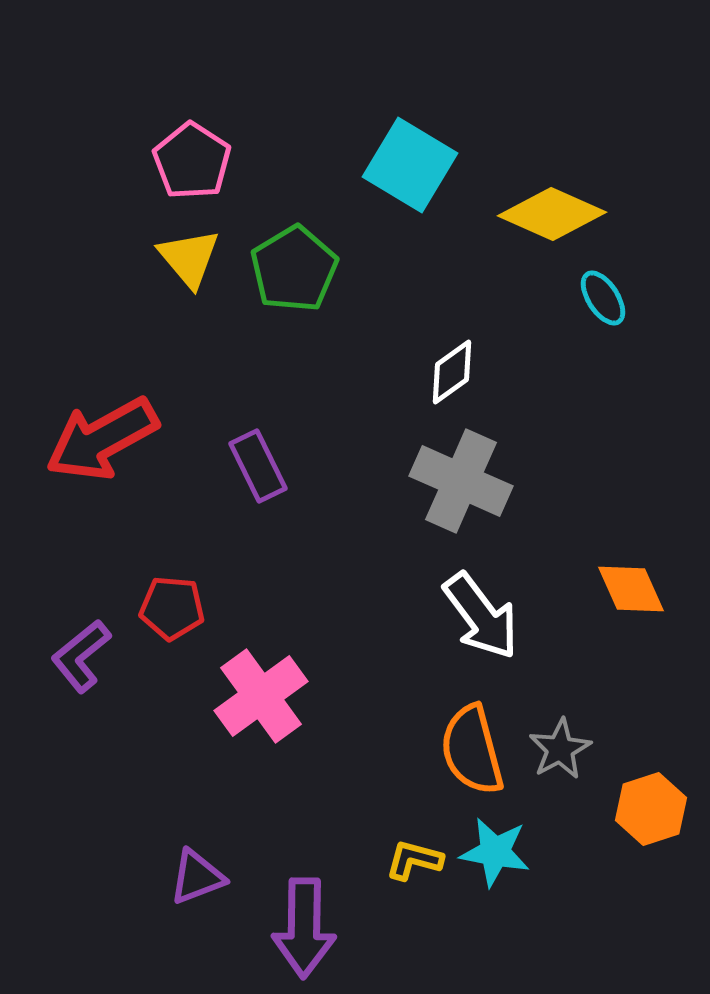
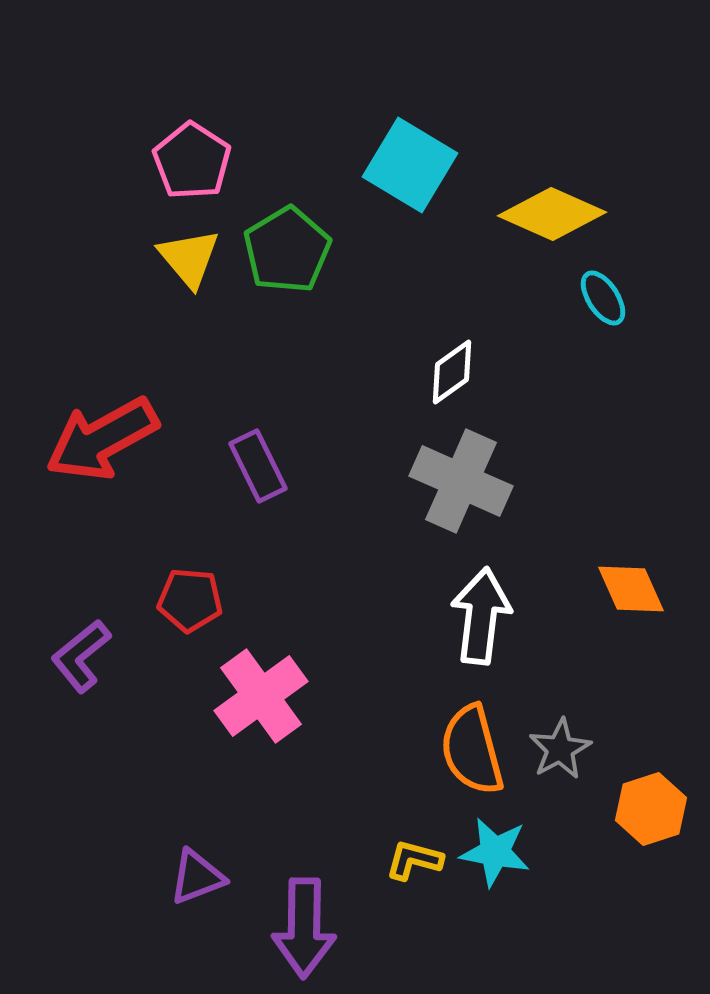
green pentagon: moved 7 px left, 19 px up
red pentagon: moved 18 px right, 8 px up
white arrow: rotated 136 degrees counterclockwise
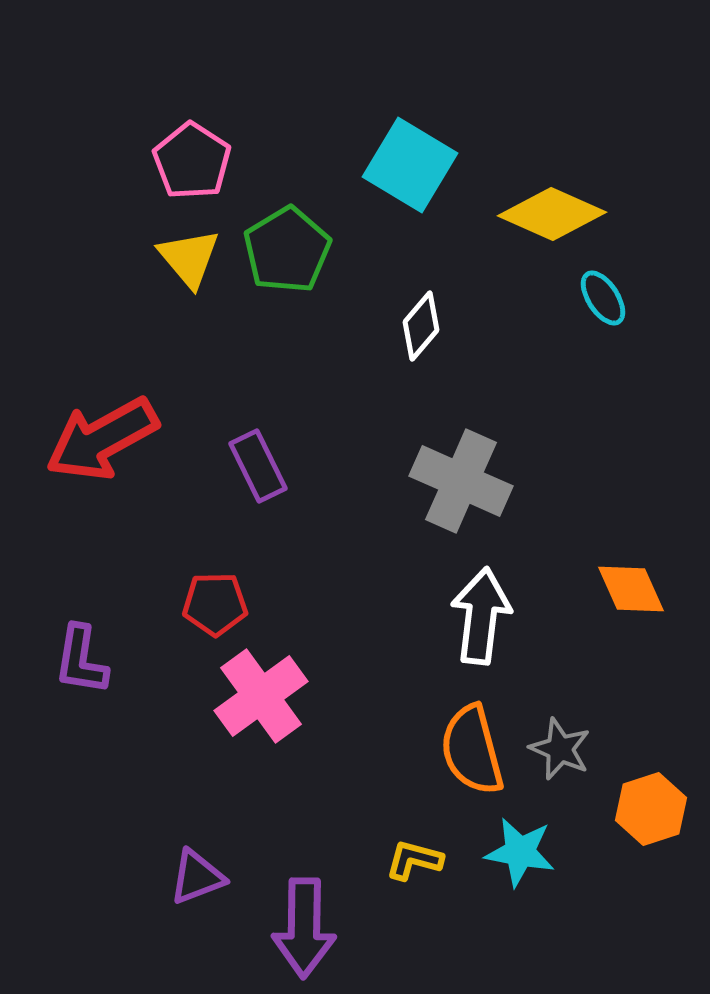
white diamond: moved 31 px left, 46 px up; rotated 14 degrees counterclockwise
red pentagon: moved 25 px right, 4 px down; rotated 6 degrees counterclockwise
purple L-shape: moved 4 px down; rotated 42 degrees counterclockwise
gray star: rotated 20 degrees counterclockwise
cyan star: moved 25 px right
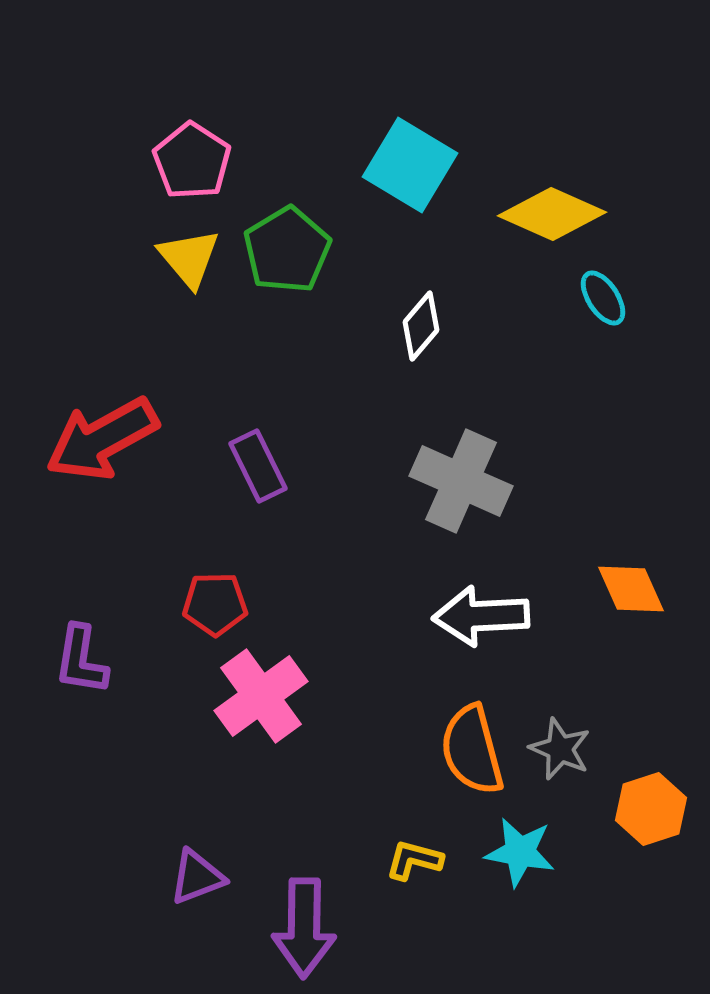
white arrow: rotated 100 degrees counterclockwise
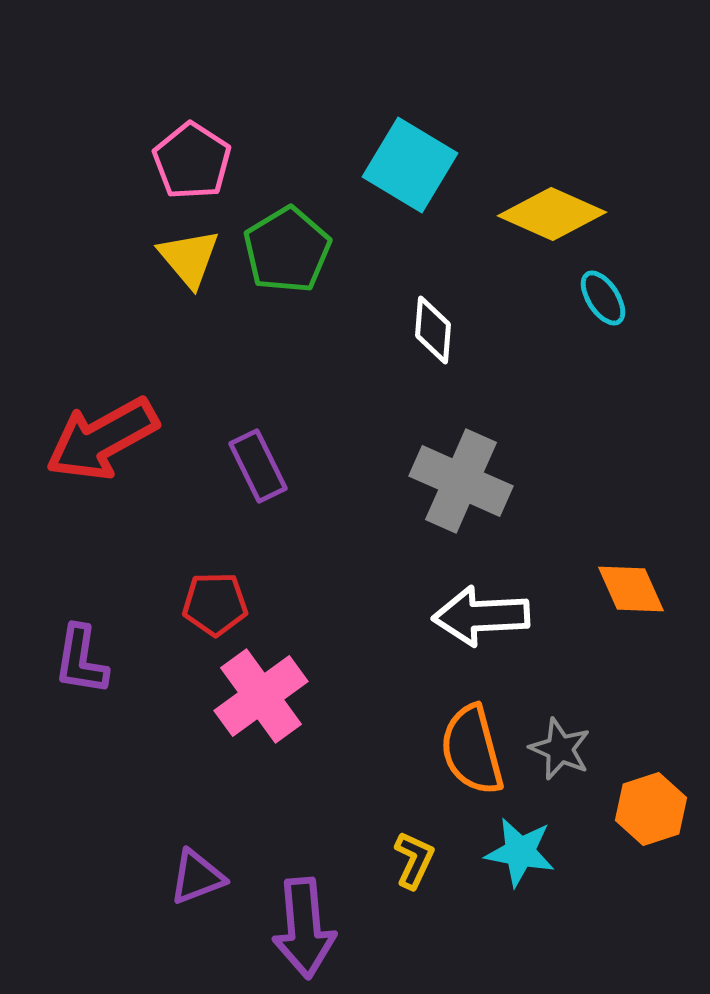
white diamond: moved 12 px right, 4 px down; rotated 36 degrees counterclockwise
yellow L-shape: rotated 100 degrees clockwise
purple arrow: rotated 6 degrees counterclockwise
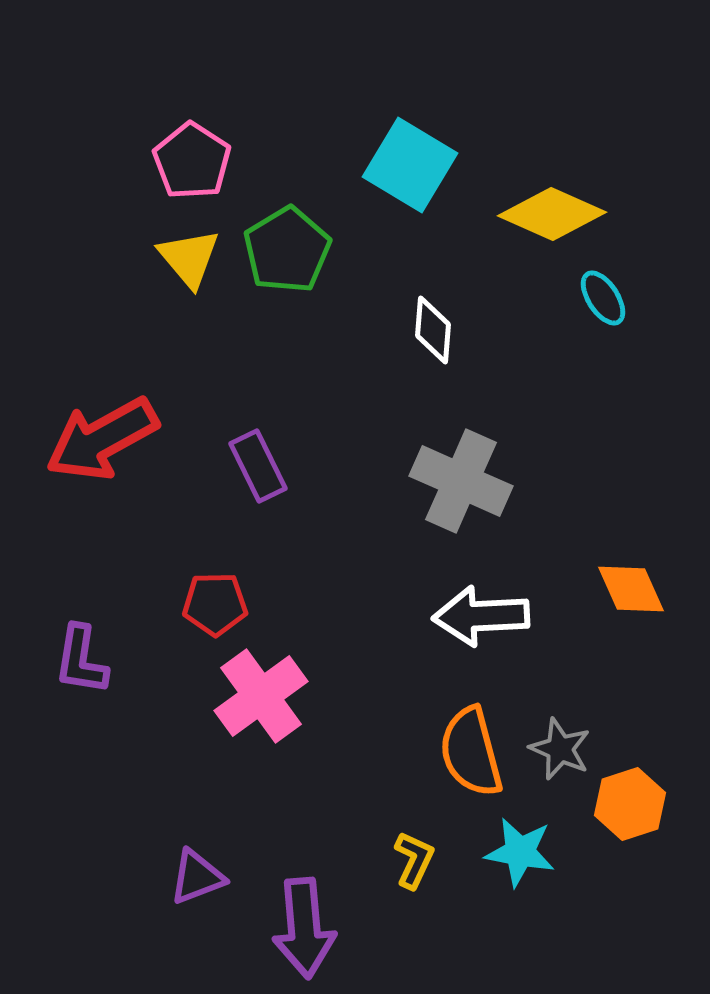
orange semicircle: moved 1 px left, 2 px down
orange hexagon: moved 21 px left, 5 px up
